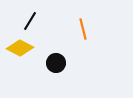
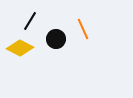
orange line: rotated 10 degrees counterclockwise
black circle: moved 24 px up
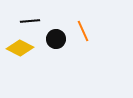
black line: rotated 54 degrees clockwise
orange line: moved 2 px down
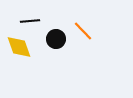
orange line: rotated 20 degrees counterclockwise
yellow diamond: moved 1 px left, 1 px up; rotated 44 degrees clockwise
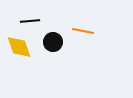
orange line: rotated 35 degrees counterclockwise
black circle: moved 3 px left, 3 px down
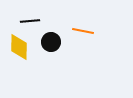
black circle: moved 2 px left
yellow diamond: rotated 20 degrees clockwise
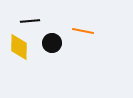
black circle: moved 1 px right, 1 px down
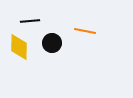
orange line: moved 2 px right
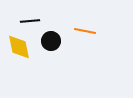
black circle: moved 1 px left, 2 px up
yellow diamond: rotated 12 degrees counterclockwise
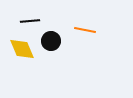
orange line: moved 1 px up
yellow diamond: moved 3 px right, 2 px down; rotated 12 degrees counterclockwise
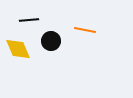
black line: moved 1 px left, 1 px up
yellow diamond: moved 4 px left
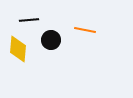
black circle: moved 1 px up
yellow diamond: rotated 28 degrees clockwise
